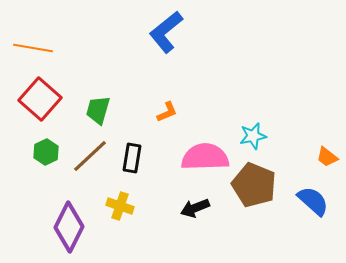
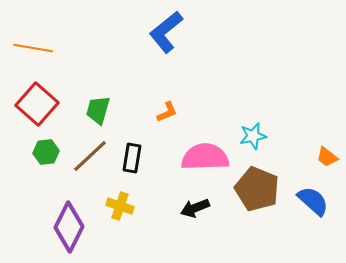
red square: moved 3 px left, 5 px down
green hexagon: rotated 20 degrees clockwise
brown pentagon: moved 3 px right, 4 px down
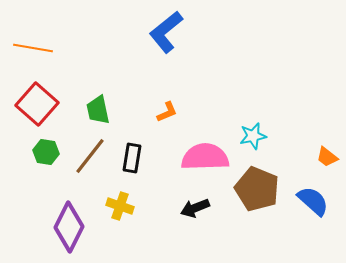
green trapezoid: rotated 28 degrees counterclockwise
green hexagon: rotated 15 degrees clockwise
brown line: rotated 9 degrees counterclockwise
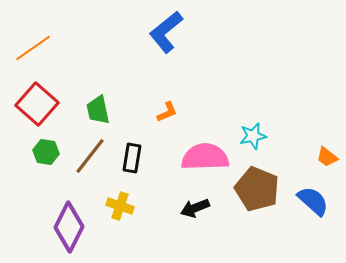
orange line: rotated 45 degrees counterclockwise
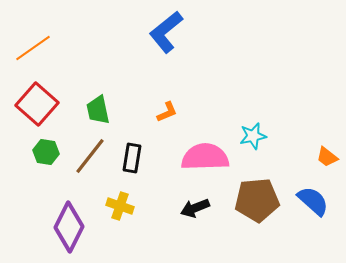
brown pentagon: moved 11 px down; rotated 27 degrees counterclockwise
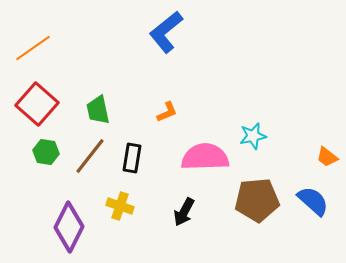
black arrow: moved 11 px left, 4 px down; rotated 40 degrees counterclockwise
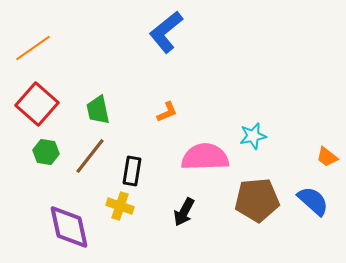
black rectangle: moved 13 px down
purple diamond: rotated 39 degrees counterclockwise
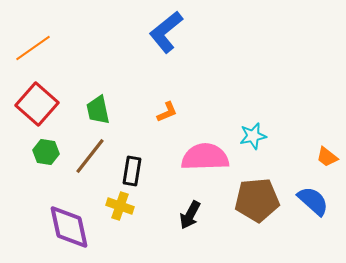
black arrow: moved 6 px right, 3 px down
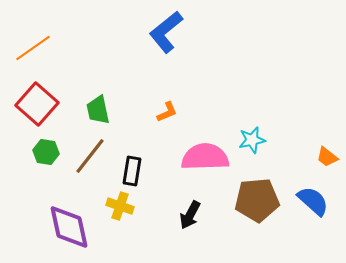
cyan star: moved 1 px left, 4 px down
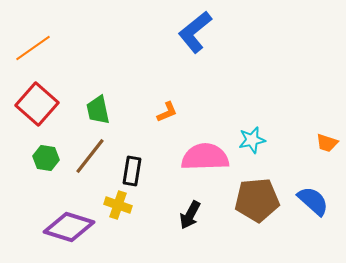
blue L-shape: moved 29 px right
green hexagon: moved 6 px down
orange trapezoid: moved 14 px up; rotated 20 degrees counterclockwise
yellow cross: moved 2 px left, 1 px up
purple diamond: rotated 60 degrees counterclockwise
